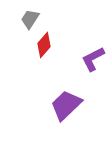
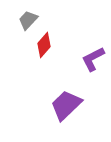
gray trapezoid: moved 2 px left, 1 px down; rotated 10 degrees clockwise
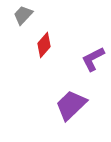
gray trapezoid: moved 5 px left, 5 px up
purple trapezoid: moved 5 px right
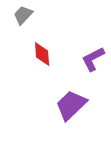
red diamond: moved 2 px left, 9 px down; rotated 45 degrees counterclockwise
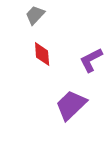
gray trapezoid: moved 12 px right
purple L-shape: moved 2 px left, 1 px down
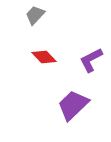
red diamond: moved 2 px right, 3 px down; rotated 40 degrees counterclockwise
purple trapezoid: moved 2 px right
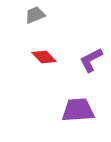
gray trapezoid: rotated 25 degrees clockwise
purple trapezoid: moved 5 px right, 5 px down; rotated 40 degrees clockwise
